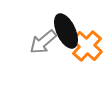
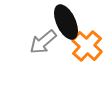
black ellipse: moved 9 px up
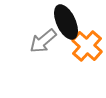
gray arrow: moved 1 px up
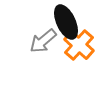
orange cross: moved 8 px left, 1 px up
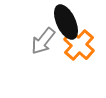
gray arrow: rotated 12 degrees counterclockwise
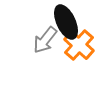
gray arrow: moved 2 px right, 1 px up
